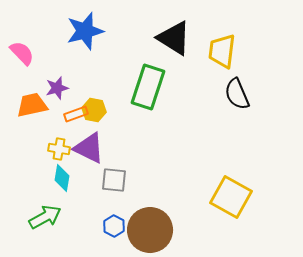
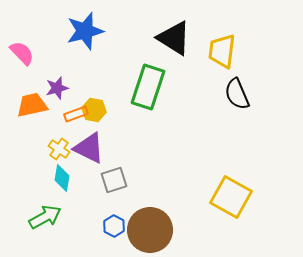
yellow cross: rotated 25 degrees clockwise
gray square: rotated 24 degrees counterclockwise
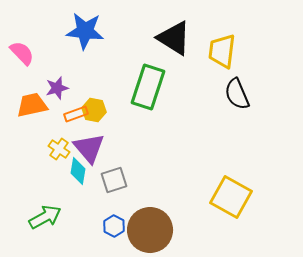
blue star: rotated 21 degrees clockwise
purple triangle: rotated 24 degrees clockwise
cyan diamond: moved 16 px right, 7 px up
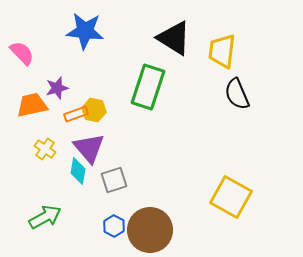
yellow cross: moved 14 px left
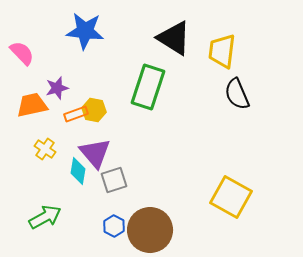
purple triangle: moved 6 px right, 5 px down
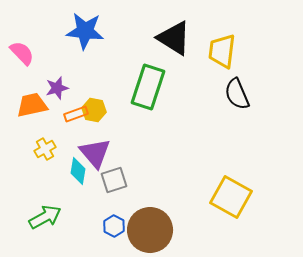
yellow cross: rotated 25 degrees clockwise
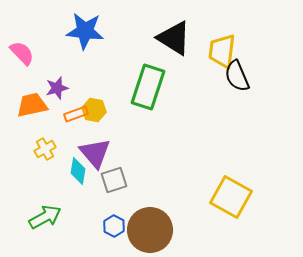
black semicircle: moved 18 px up
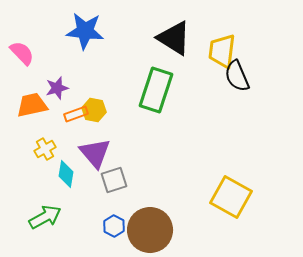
green rectangle: moved 8 px right, 3 px down
cyan diamond: moved 12 px left, 3 px down
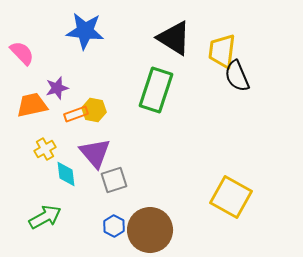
cyan diamond: rotated 16 degrees counterclockwise
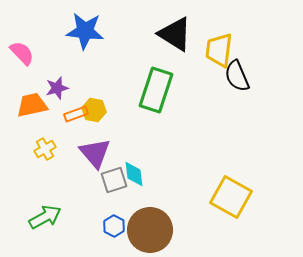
black triangle: moved 1 px right, 4 px up
yellow trapezoid: moved 3 px left, 1 px up
cyan diamond: moved 68 px right
